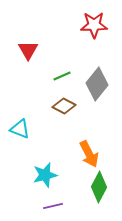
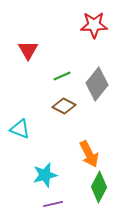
purple line: moved 2 px up
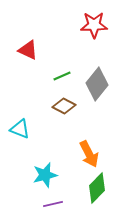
red triangle: rotated 35 degrees counterclockwise
green diamond: moved 2 px left, 1 px down; rotated 16 degrees clockwise
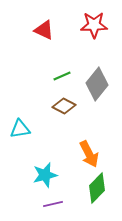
red triangle: moved 16 px right, 20 px up
cyan triangle: rotated 30 degrees counterclockwise
